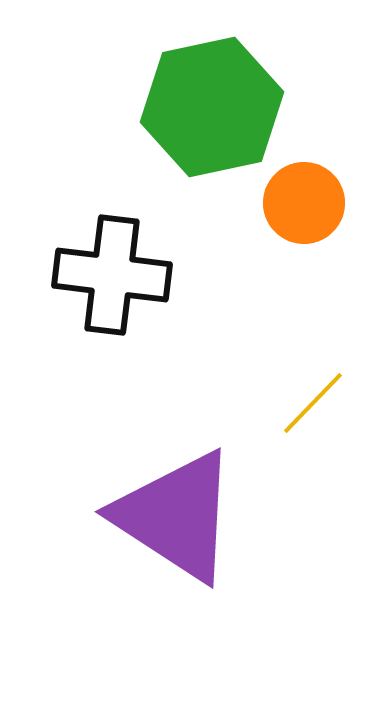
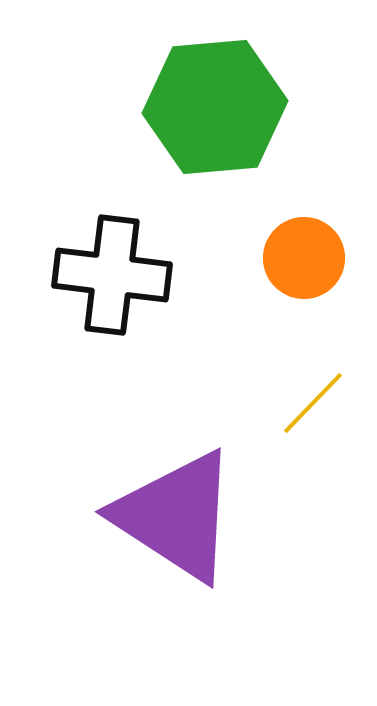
green hexagon: moved 3 px right; rotated 7 degrees clockwise
orange circle: moved 55 px down
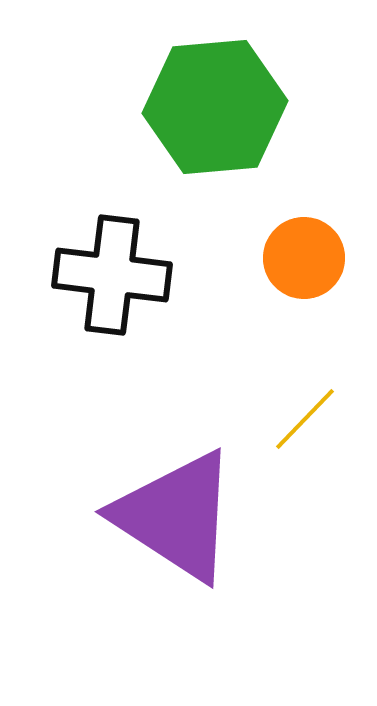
yellow line: moved 8 px left, 16 px down
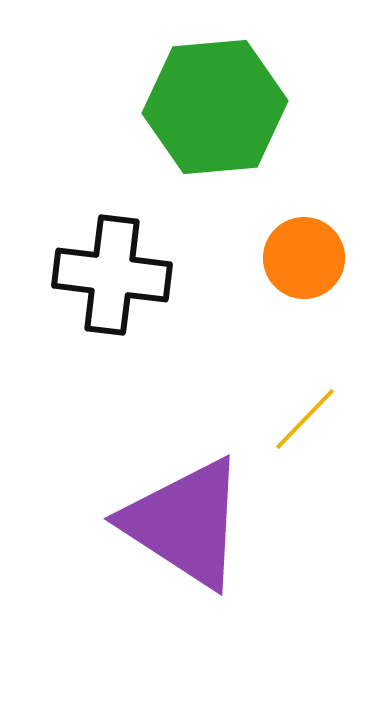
purple triangle: moved 9 px right, 7 px down
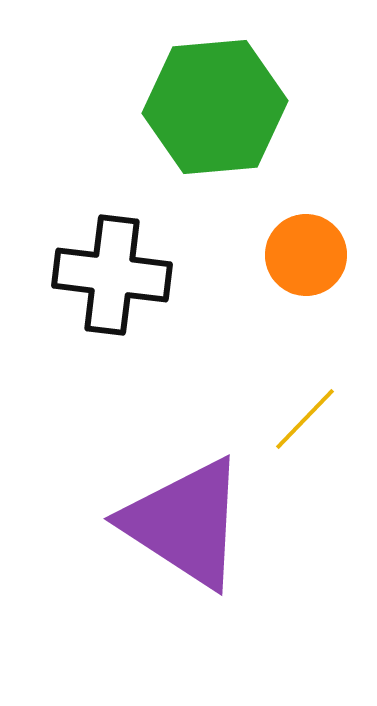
orange circle: moved 2 px right, 3 px up
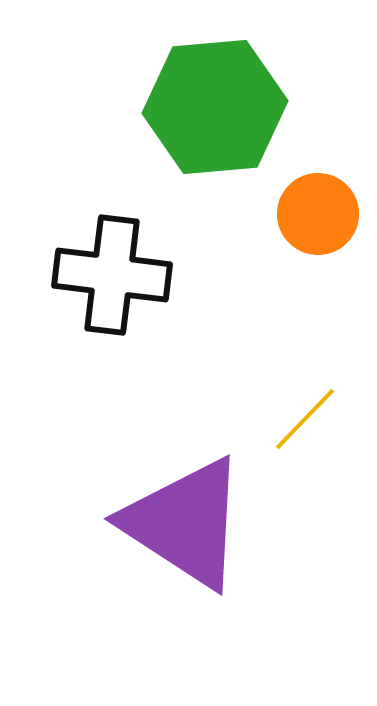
orange circle: moved 12 px right, 41 px up
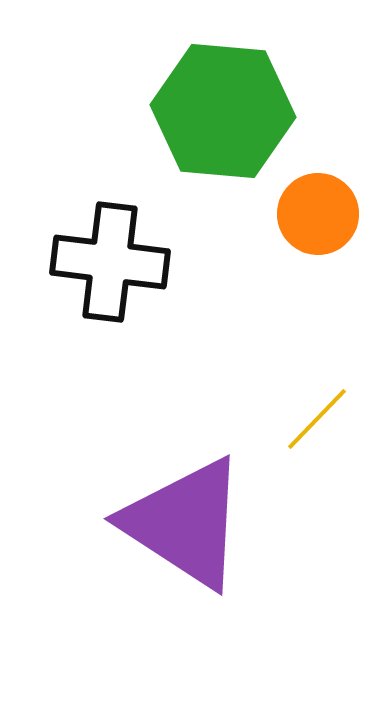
green hexagon: moved 8 px right, 4 px down; rotated 10 degrees clockwise
black cross: moved 2 px left, 13 px up
yellow line: moved 12 px right
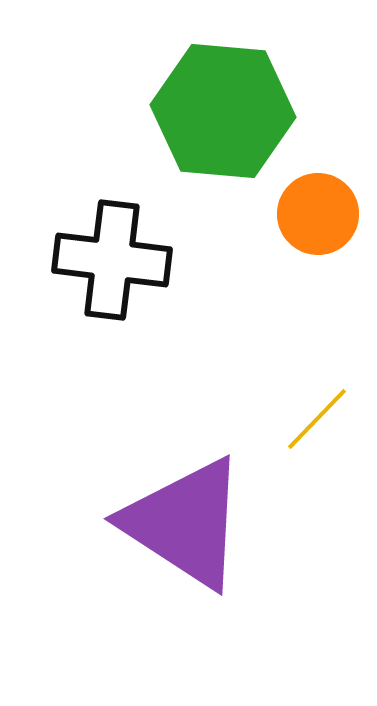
black cross: moved 2 px right, 2 px up
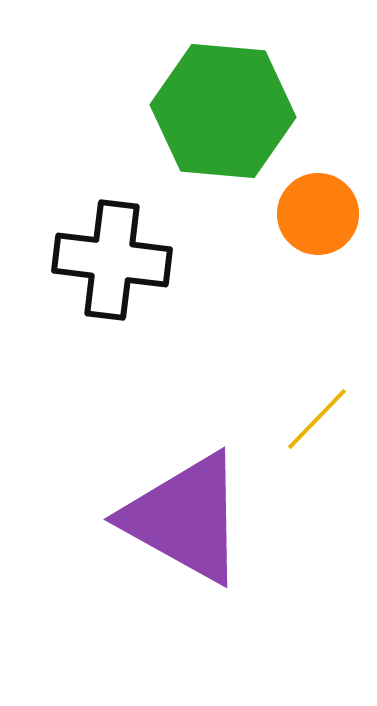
purple triangle: moved 5 px up; rotated 4 degrees counterclockwise
